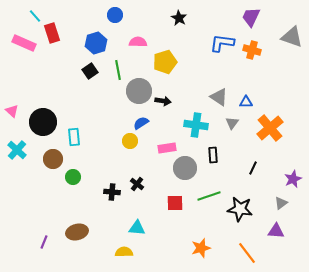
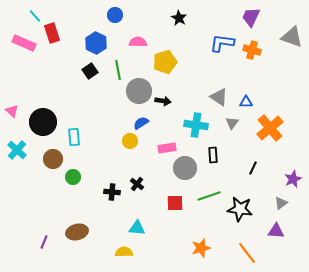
blue hexagon at (96, 43): rotated 15 degrees counterclockwise
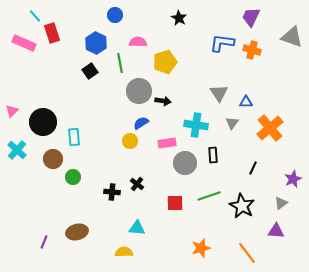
green line at (118, 70): moved 2 px right, 7 px up
gray triangle at (219, 97): moved 4 px up; rotated 24 degrees clockwise
pink triangle at (12, 111): rotated 32 degrees clockwise
pink rectangle at (167, 148): moved 5 px up
gray circle at (185, 168): moved 5 px up
black star at (240, 209): moved 2 px right, 3 px up; rotated 20 degrees clockwise
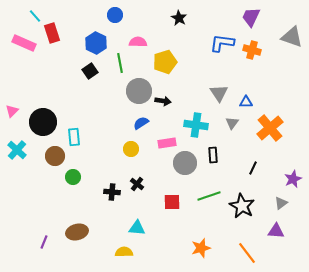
yellow circle at (130, 141): moved 1 px right, 8 px down
brown circle at (53, 159): moved 2 px right, 3 px up
red square at (175, 203): moved 3 px left, 1 px up
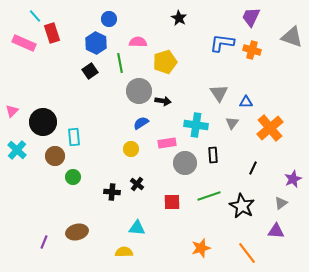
blue circle at (115, 15): moved 6 px left, 4 px down
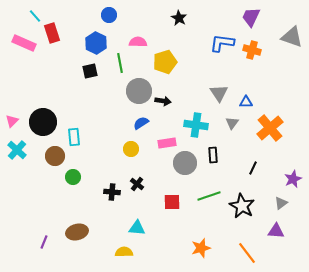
blue circle at (109, 19): moved 4 px up
black square at (90, 71): rotated 21 degrees clockwise
pink triangle at (12, 111): moved 10 px down
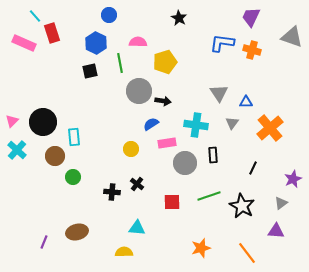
blue semicircle at (141, 123): moved 10 px right, 1 px down
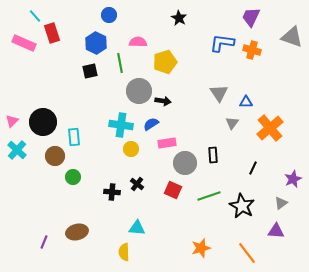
cyan cross at (196, 125): moved 75 px left
red square at (172, 202): moved 1 px right, 12 px up; rotated 24 degrees clockwise
yellow semicircle at (124, 252): rotated 90 degrees counterclockwise
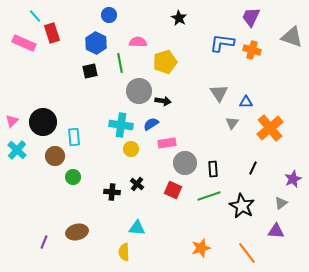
black rectangle at (213, 155): moved 14 px down
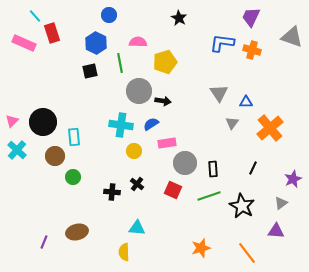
yellow circle at (131, 149): moved 3 px right, 2 px down
